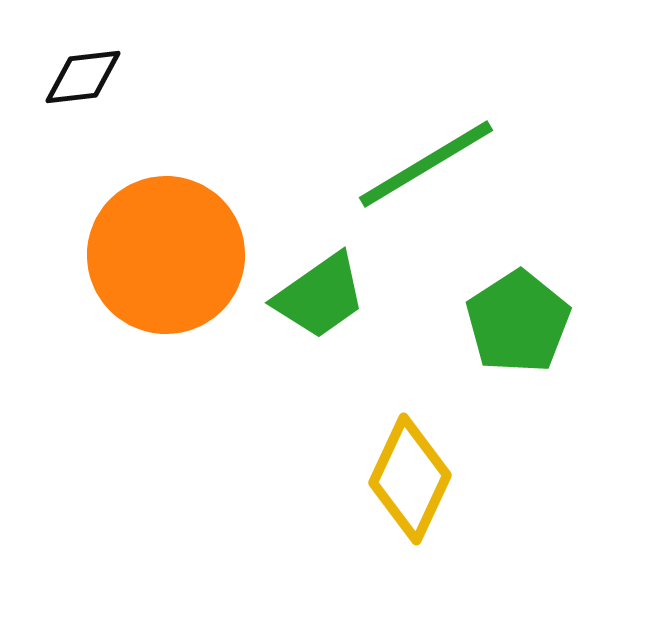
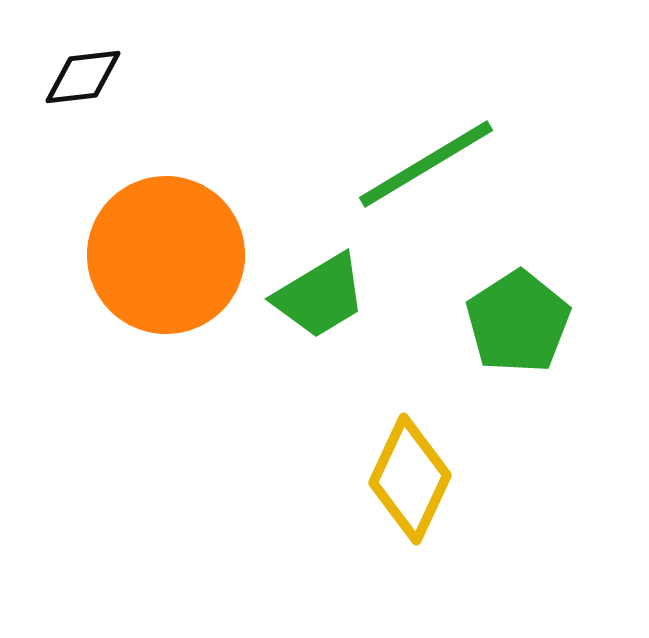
green trapezoid: rotated 4 degrees clockwise
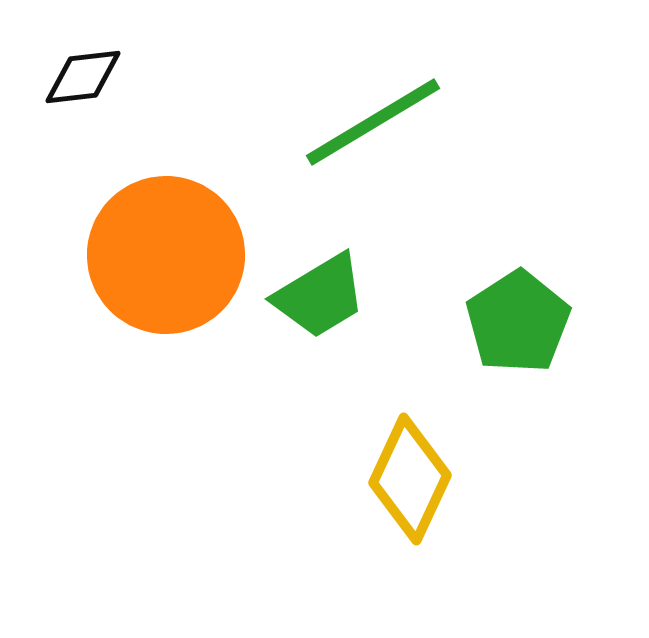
green line: moved 53 px left, 42 px up
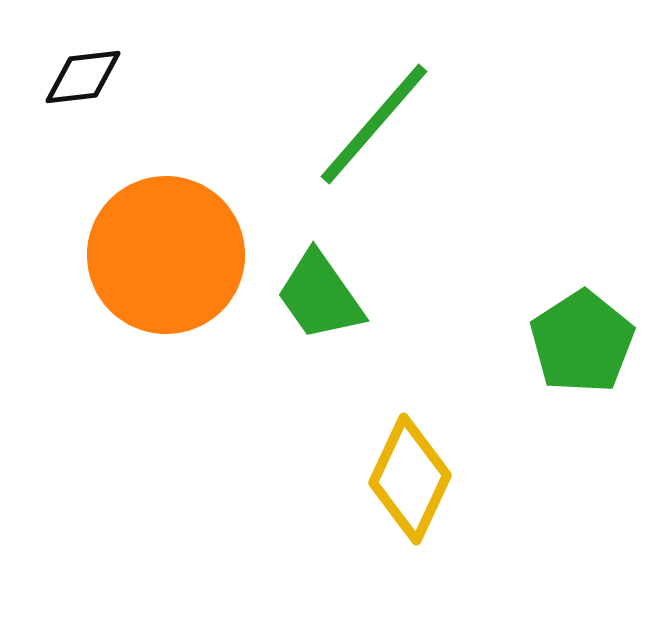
green line: moved 1 px right, 2 px down; rotated 18 degrees counterclockwise
green trapezoid: rotated 86 degrees clockwise
green pentagon: moved 64 px right, 20 px down
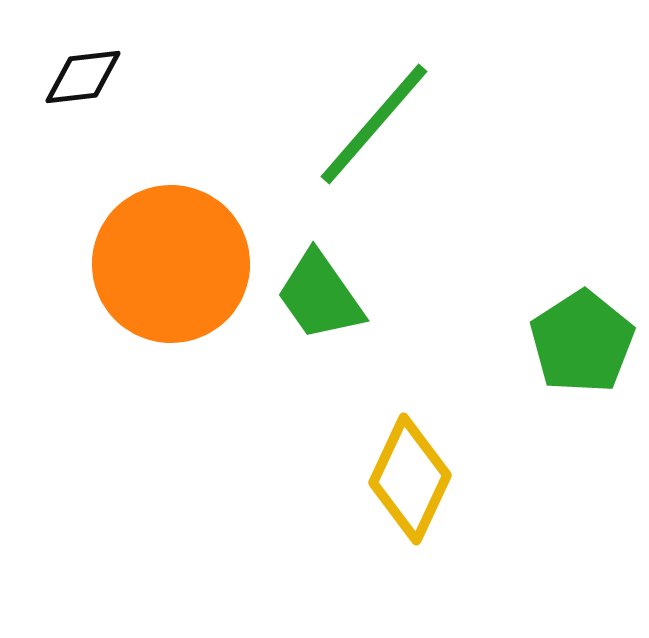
orange circle: moved 5 px right, 9 px down
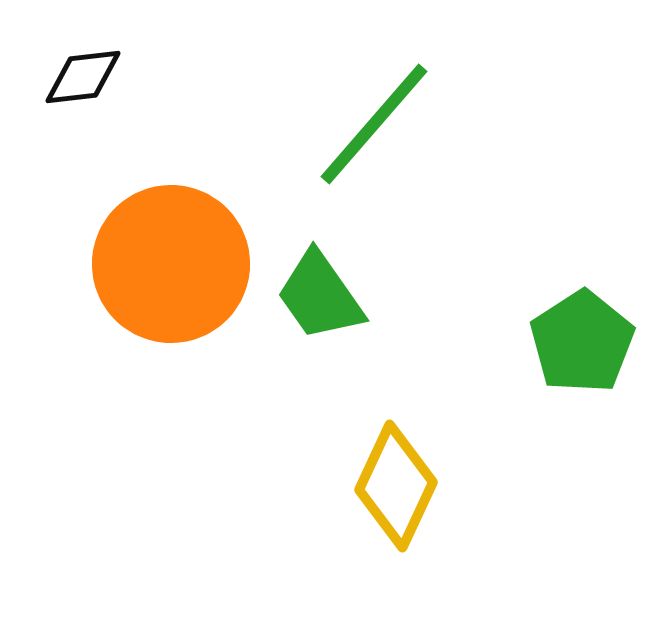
yellow diamond: moved 14 px left, 7 px down
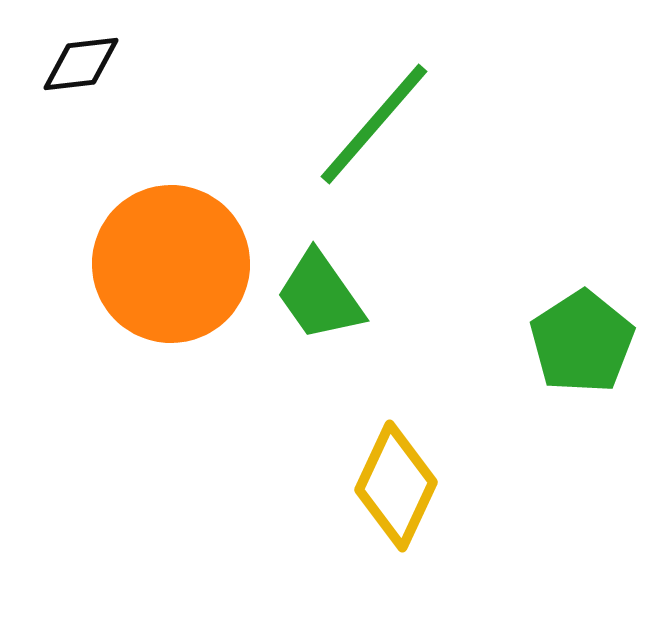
black diamond: moved 2 px left, 13 px up
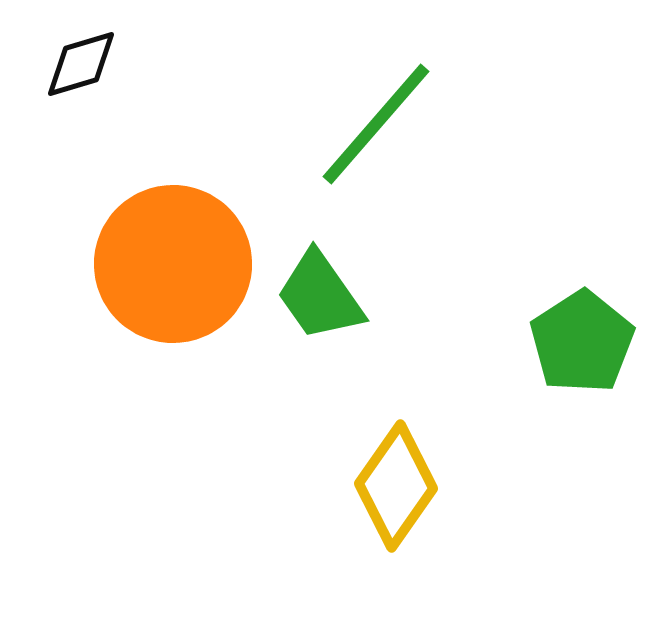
black diamond: rotated 10 degrees counterclockwise
green line: moved 2 px right
orange circle: moved 2 px right
yellow diamond: rotated 10 degrees clockwise
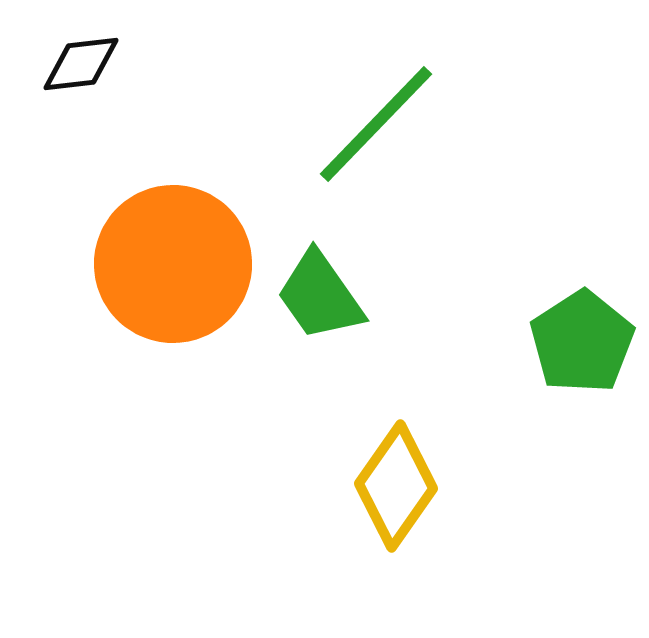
black diamond: rotated 10 degrees clockwise
green line: rotated 3 degrees clockwise
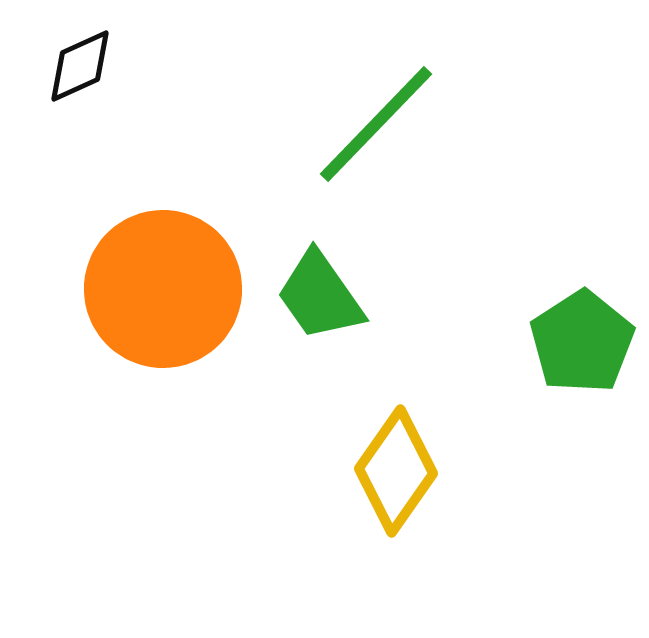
black diamond: moved 1 px left, 2 px down; rotated 18 degrees counterclockwise
orange circle: moved 10 px left, 25 px down
yellow diamond: moved 15 px up
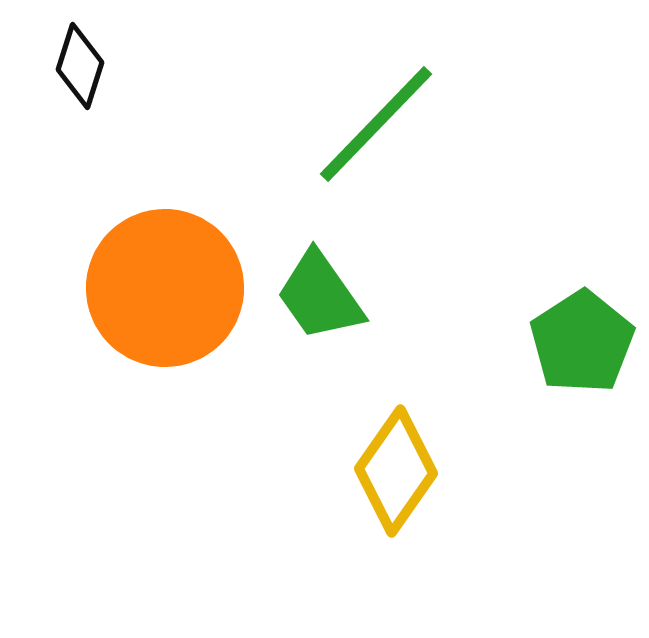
black diamond: rotated 48 degrees counterclockwise
orange circle: moved 2 px right, 1 px up
